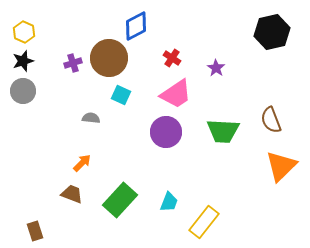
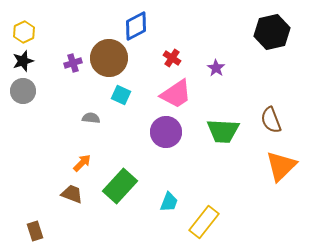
yellow hexagon: rotated 10 degrees clockwise
green rectangle: moved 14 px up
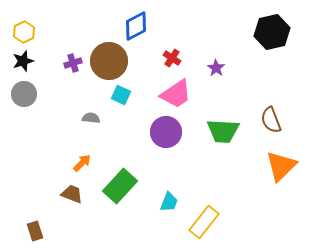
brown circle: moved 3 px down
gray circle: moved 1 px right, 3 px down
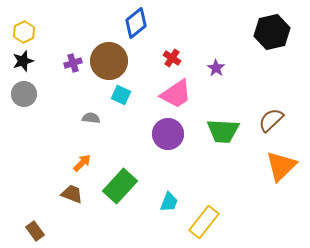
blue diamond: moved 3 px up; rotated 12 degrees counterclockwise
brown semicircle: rotated 68 degrees clockwise
purple circle: moved 2 px right, 2 px down
brown rectangle: rotated 18 degrees counterclockwise
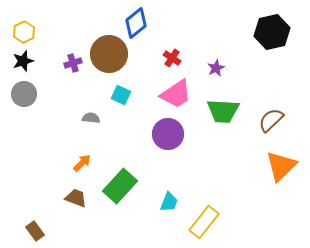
brown circle: moved 7 px up
purple star: rotated 12 degrees clockwise
green trapezoid: moved 20 px up
brown trapezoid: moved 4 px right, 4 px down
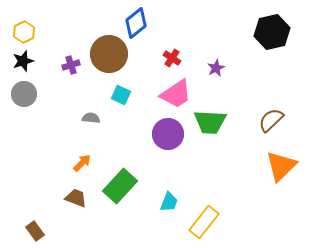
purple cross: moved 2 px left, 2 px down
green trapezoid: moved 13 px left, 11 px down
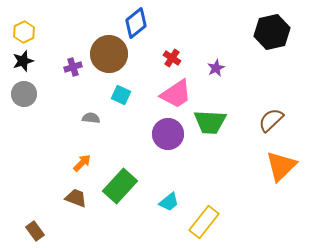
purple cross: moved 2 px right, 2 px down
cyan trapezoid: rotated 30 degrees clockwise
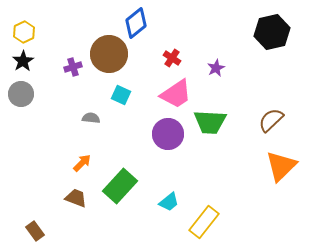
black star: rotated 15 degrees counterclockwise
gray circle: moved 3 px left
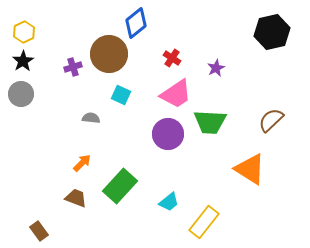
orange triangle: moved 31 px left, 3 px down; rotated 44 degrees counterclockwise
brown rectangle: moved 4 px right
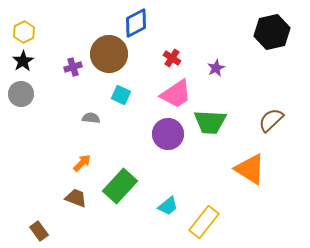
blue diamond: rotated 12 degrees clockwise
cyan trapezoid: moved 1 px left, 4 px down
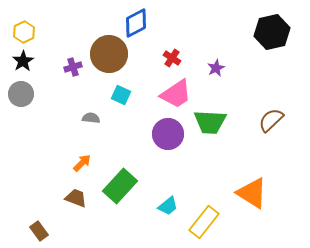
orange triangle: moved 2 px right, 24 px down
